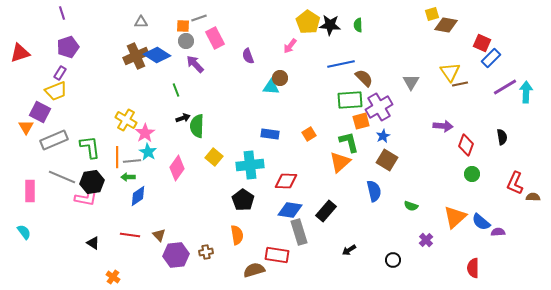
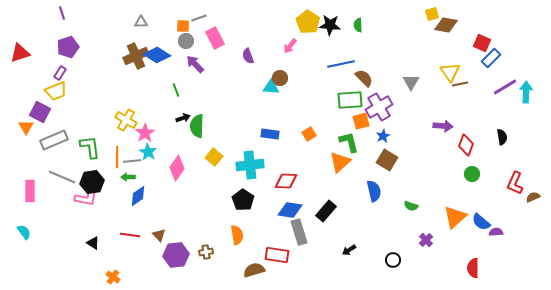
brown semicircle at (533, 197): rotated 24 degrees counterclockwise
purple semicircle at (498, 232): moved 2 px left
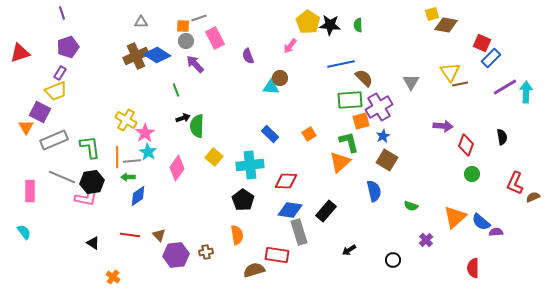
blue rectangle at (270, 134): rotated 36 degrees clockwise
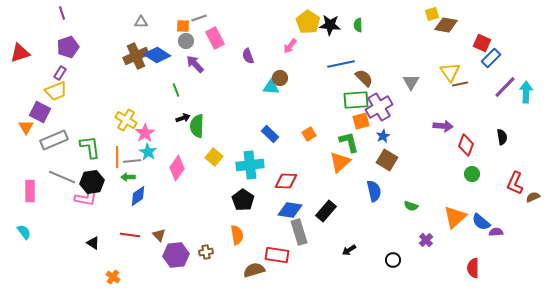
purple line at (505, 87): rotated 15 degrees counterclockwise
green rectangle at (350, 100): moved 6 px right
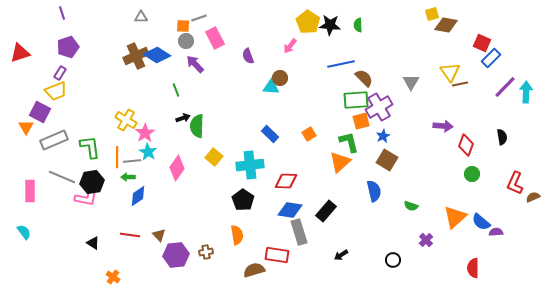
gray triangle at (141, 22): moved 5 px up
black arrow at (349, 250): moved 8 px left, 5 px down
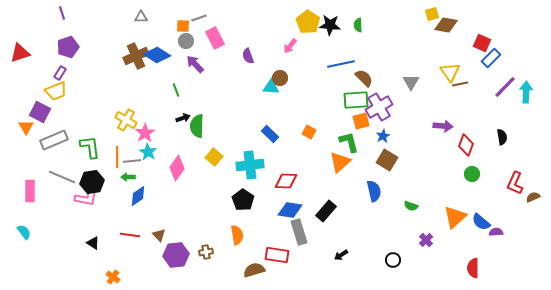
orange square at (309, 134): moved 2 px up; rotated 32 degrees counterclockwise
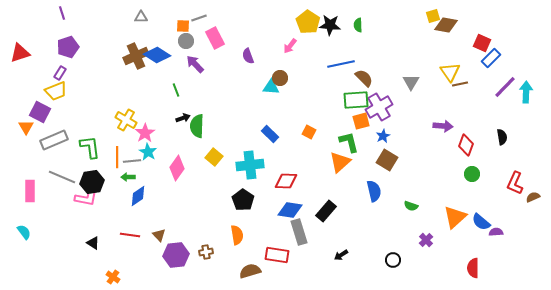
yellow square at (432, 14): moved 1 px right, 2 px down
brown semicircle at (254, 270): moved 4 px left, 1 px down
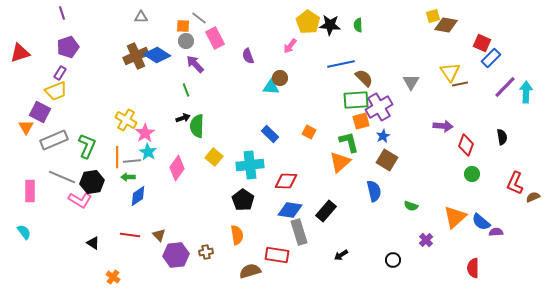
gray line at (199, 18): rotated 56 degrees clockwise
green line at (176, 90): moved 10 px right
green L-shape at (90, 147): moved 3 px left, 1 px up; rotated 30 degrees clockwise
pink L-shape at (86, 198): moved 6 px left, 2 px down; rotated 20 degrees clockwise
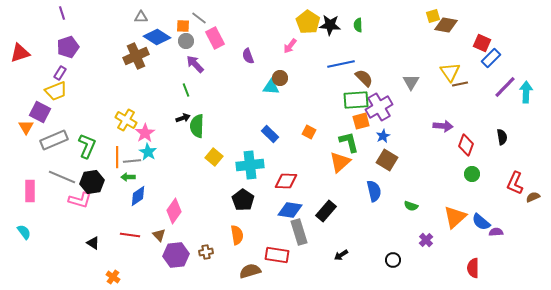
blue diamond at (157, 55): moved 18 px up
pink diamond at (177, 168): moved 3 px left, 43 px down
pink L-shape at (80, 200): rotated 15 degrees counterclockwise
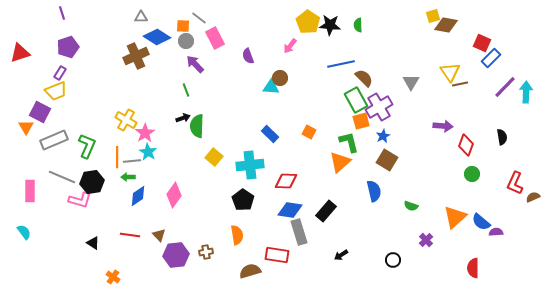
green rectangle at (356, 100): rotated 65 degrees clockwise
pink diamond at (174, 211): moved 16 px up
